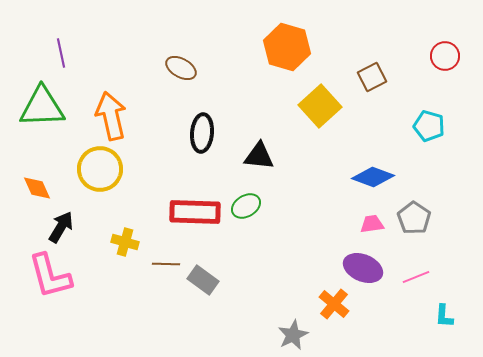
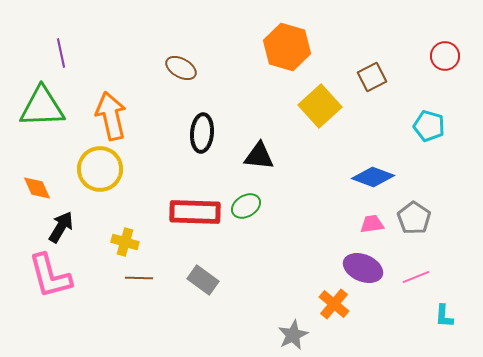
brown line: moved 27 px left, 14 px down
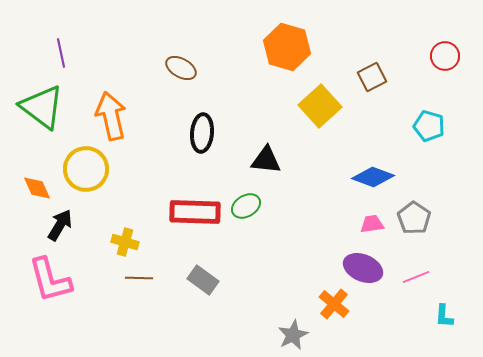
green triangle: rotated 39 degrees clockwise
black triangle: moved 7 px right, 4 px down
yellow circle: moved 14 px left
black arrow: moved 1 px left, 2 px up
pink L-shape: moved 4 px down
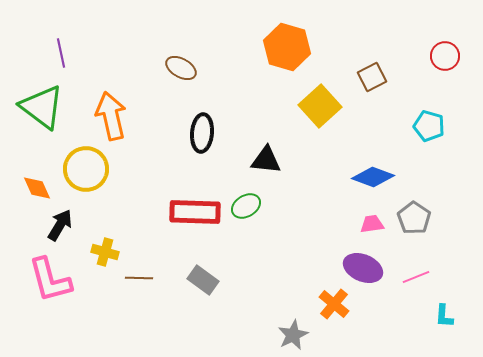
yellow cross: moved 20 px left, 10 px down
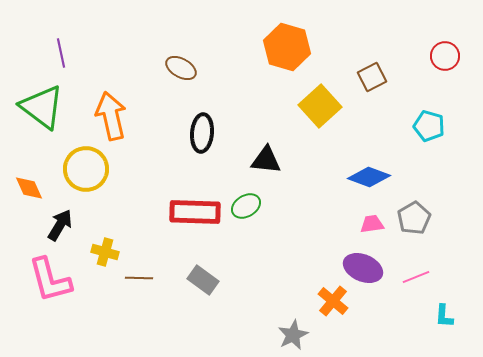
blue diamond: moved 4 px left
orange diamond: moved 8 px left
gray pentagon: rotated 8 degrees clockwise
orange cross: moved 1 px left, 3 px up
